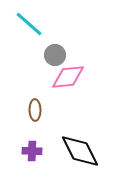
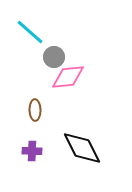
cyan line: moved 1 px right, 8 px down
gray circle: moved 1 px left, 2 px down
black diamond: moved 2 px right, 3 px up
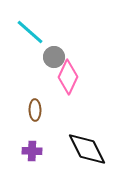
pink diamond: rotated 60 degrees counterclockwise
black diamond: moved 5 px right, 1 px down
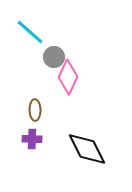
purple cross: moved 12 px up
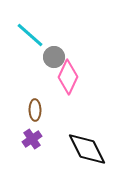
cyan line: moved 3 px down
purple cross: rotated 36 degrees counterclockwise
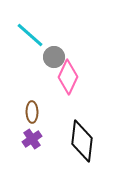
brown ellipse: moved 3 px left, 2 px down
black diamond: moved 5 px left, 8 px up; rotated 33 degrees clockwise
